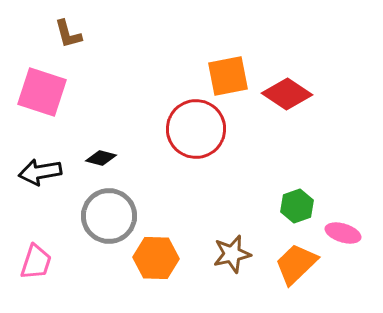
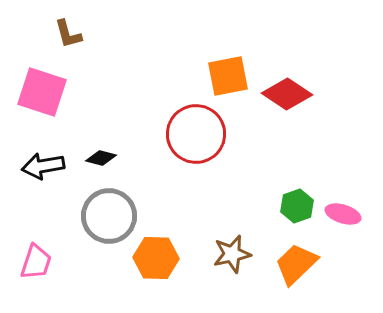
red circle: moved 5 px down
black arrow: moved 3 px right, 6 px up
pink ellipse: moved 19 px up
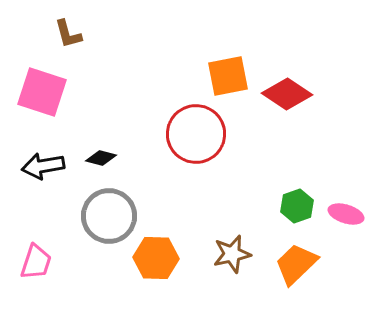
pink ellipse: moved 3 px right
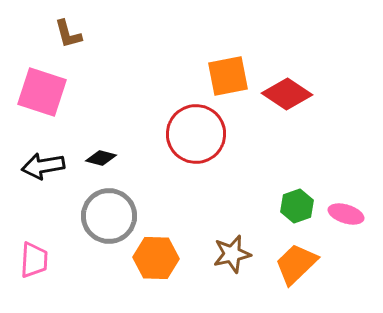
pink trapezoid: moved 2 px left, 2 px up; rotated 15 degrees counterclockwise
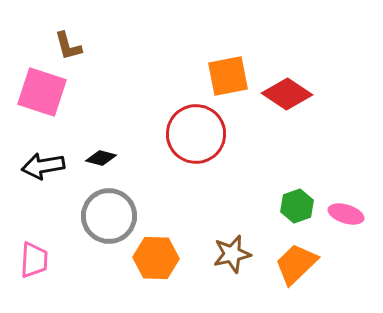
brown L-shape: moved 12 px down
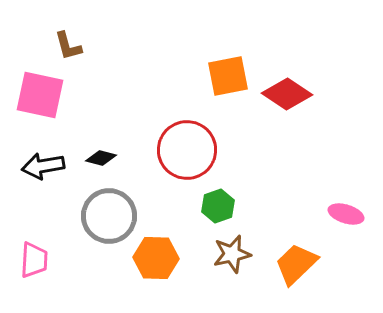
pink square: moved 2 px left, 3 px down; rotated 6 degrees counterclockwise
red circle: moved 9 px left, 16 px down
green hexagon: moved 79 px left
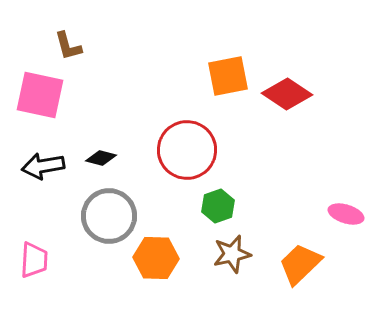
orange trapezoid: moved 4 px right
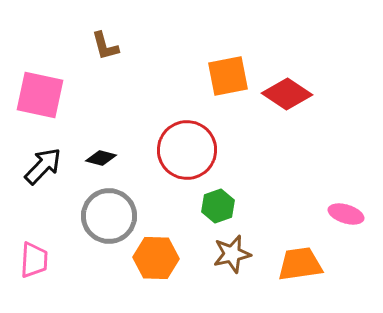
brown L-shape: moved 37 px right
black arrow: rotated 144 degrees clockwise
orange trapezoid: rotated 36 degrees clockwise
